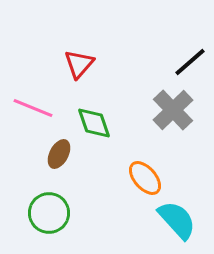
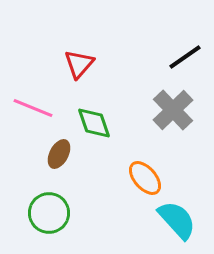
black line: moved 5 px left, 5 px up; rotated 6 degrees clockwise
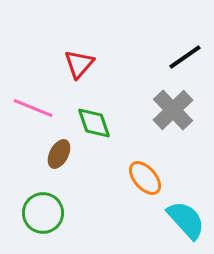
green circle: moved 6 px left
cyan semicircle: moved 9 px right
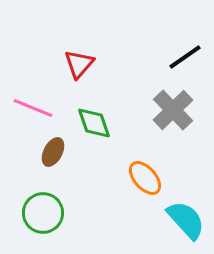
brown ellipse: moved 6 px left, 2 px up
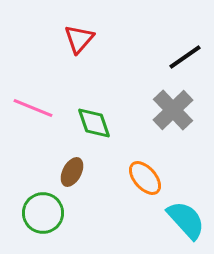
red triangle: moved 25 px up
brown ellipse: moved 19 px right, 20 px down
